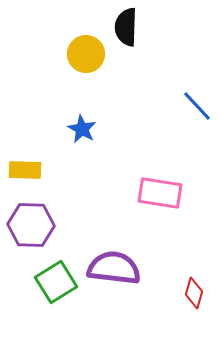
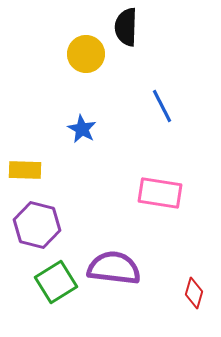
blue line: moved 35 px left; rotated 16 degrees clockwise
purple hexagon: moved 6 px right; rotated 12 degrees clockwise
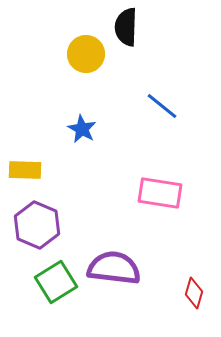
blue line: rotated 24 degrees counterclockwise
purple hexagon: rotated 9 degrees clockwise
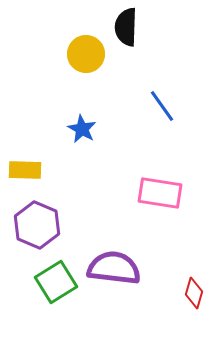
blue line: rotated 16 degrees clockwise
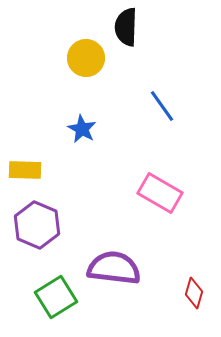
yellow circle: moved 4 px down
pink rectangle: rotated 21 degrees clockwise
green square: moved 15 px down
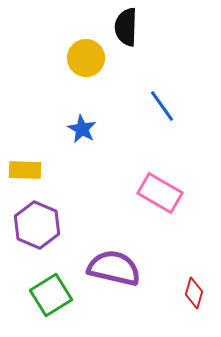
purple semicircle: rotated 6 degrees clockwise
green square: moved 5 px left, 2 px up
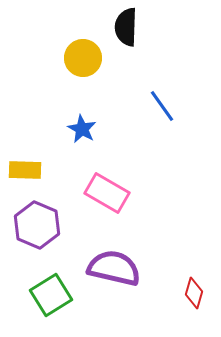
yellow circle: moved 3 px left
pink rectangle: moved 53 px left
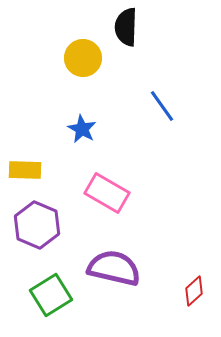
red diamond: moved 2 px up; rotated 32 degrees clockwise
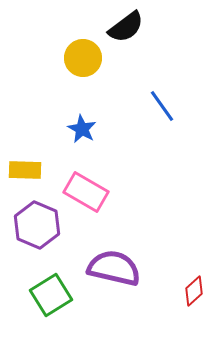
black semicircle: rotated 129 degrees counterclockwise
pink rectangle: moved 21 px left, 1 px up
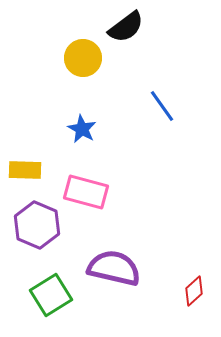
pink rectangle: rotated 15 degrees counterclockwise
